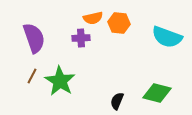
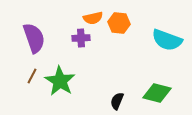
cyan semicircle: moved 3 px down
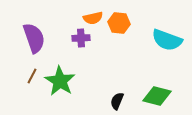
green diamond: moved 3 px down
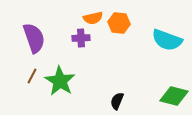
green diamond: moved 17 px right
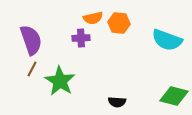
purple semicircle: moved 3 px left, 2 px down
brown line: moved 7 px up
black semicircle: moved 1 px down; rotated 108 degrees counterclockwise
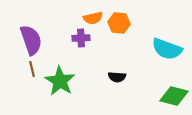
cyan semicircle: moved 9 px down
brown line: rotated 42 degrees counterclockwise
black semicircle: moved 25 px up
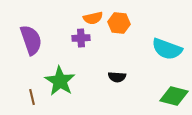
brown line: moved 28 px down
